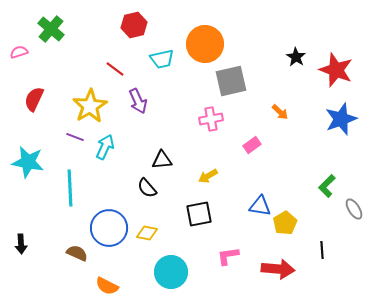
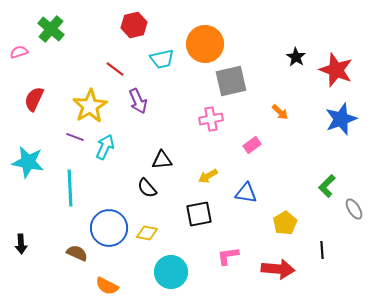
blue triangle: moved 14 px left, 13 px up
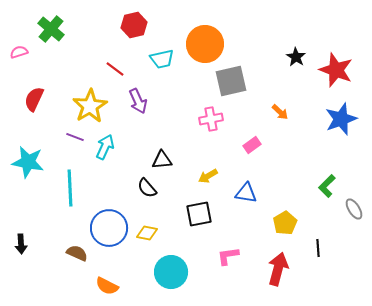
black line: moved 4 px left, 2 px up
red arrow: rotated 80 degrees counterclockwise
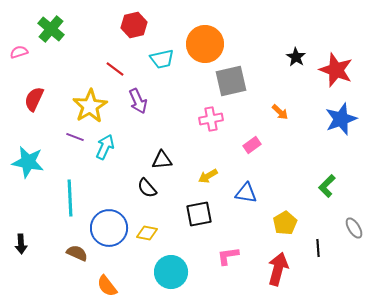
cyan line: moved 10 px down
gray ellipse: moved 19 px down
orange semicircle: rotated 25 degrees clockwise
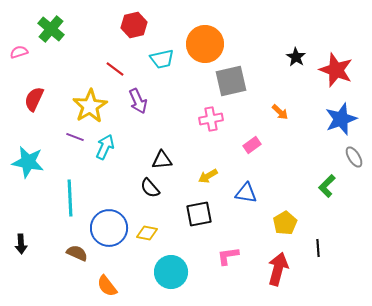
black semicircle: moved 3 px right
gray ellipse: moved 71 px up
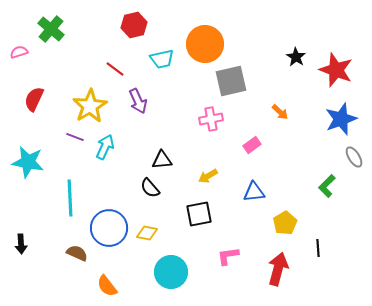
blue triangle: moved 8 px right, 1 px up; rotated 15 degrees counterclockwise
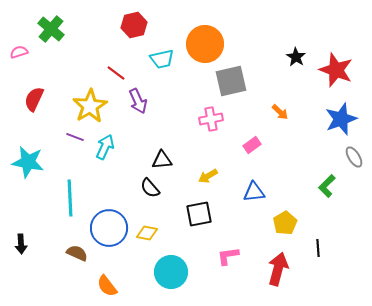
red line: moved 1 px right, 4 px down
